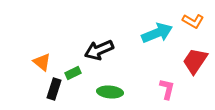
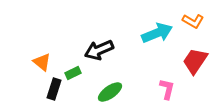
green ellipse: rotated 40 degrees counterclockwise
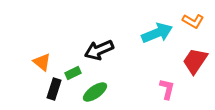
green ellipse: moved 15 px left
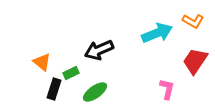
green rectangle: moved 2 px left
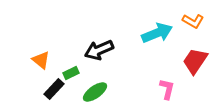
orange triangle: moved 1 px left, 2 px up
black rectangle: rotated 25 degrees clockwise
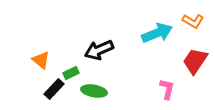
green ellipse: moved 1 px left, 1 px up; rotated 45 degrees clockwise
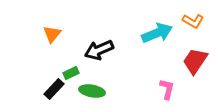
orange triangle: moved 11 px right, 26 px up; rotated 30 degrees clockwise
green ellipse: moved 2 px left
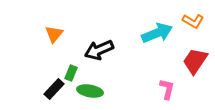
orange triangle: moved 2 px right
green rectangle: rotated 42 degrees counterclockwise
green ellipse: moved 2 px left
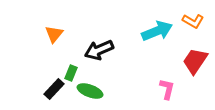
cyan arrow: moved 2 px up
green ellipse: rotated 10 degrees clockwise
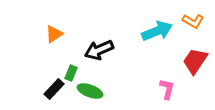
orange triangle: rotated 18 degrees clockwise
